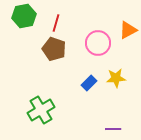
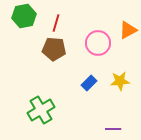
brown pentagon: rotated 15 degrees counterclockwise
yellow star: moved 4 px right, 3 px down
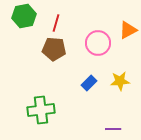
green cross: rotated 24 degrees clockwise
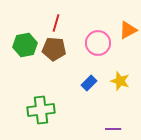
green hexagon: moved 1 px right, 29 px down
yellow star: rotated 24 degrees clockwise
